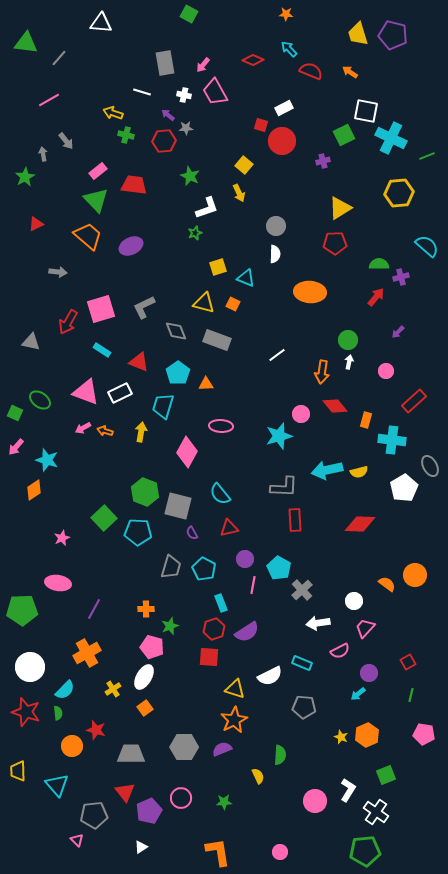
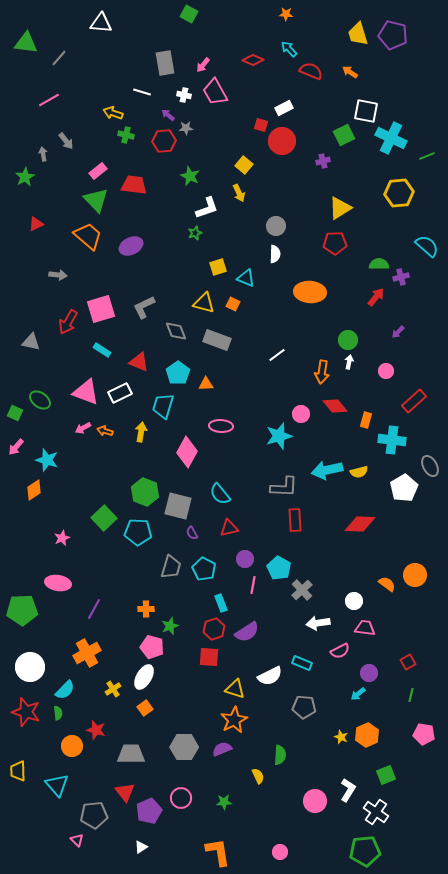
gray arrow at (58, 272): moved 3 px down
pink trapezoid at (365, 628): rotated 55 degrees clockwise
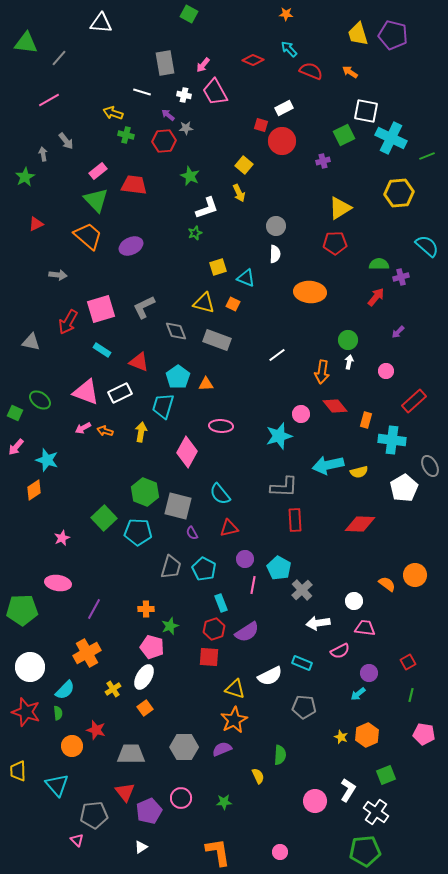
cyan pentagon at (178, 373): moved 4 px down
cyan arrow at (327, 470): moved 1 px right, 5 px up
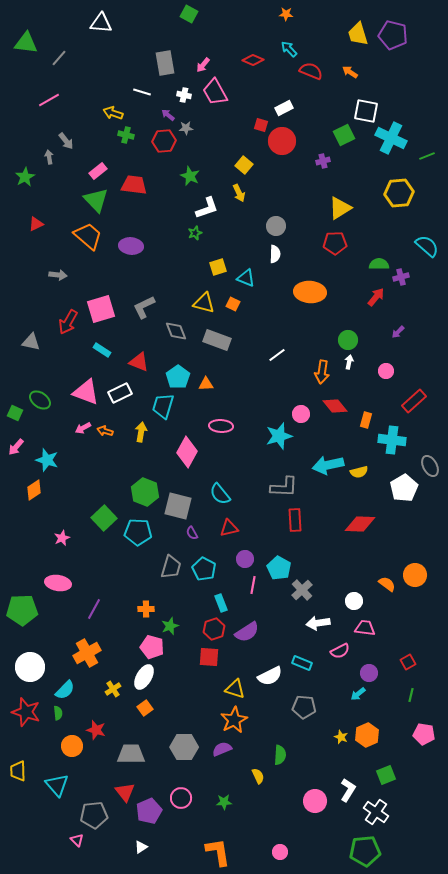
gray arrow at (43, 154): moved 6 px right, 3 px down
purple ellipse at (131, 246): rotated 30 degrees clockwise
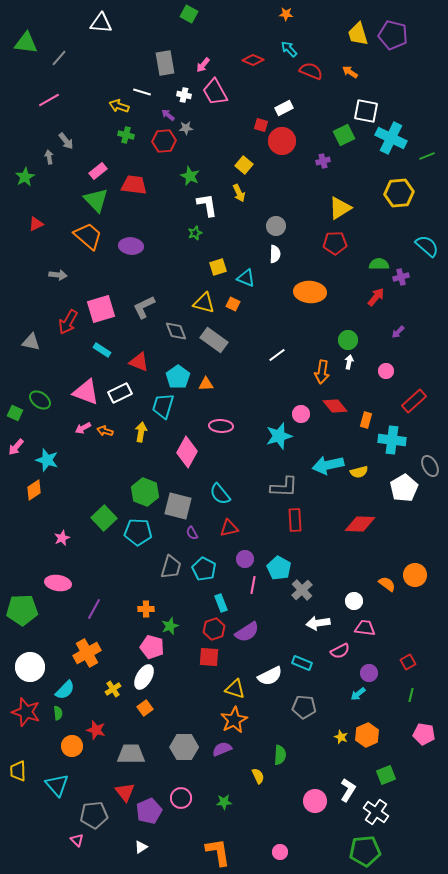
yellow arrow at (113, 113): moved 6 px right, 7 px up
white L-shape at (207, 208): moved 3 px up; rotated 80 degrees counterclockwise
gray rectangle at (217, 340): moved 3 px left; rotated 16 degrees clockwise
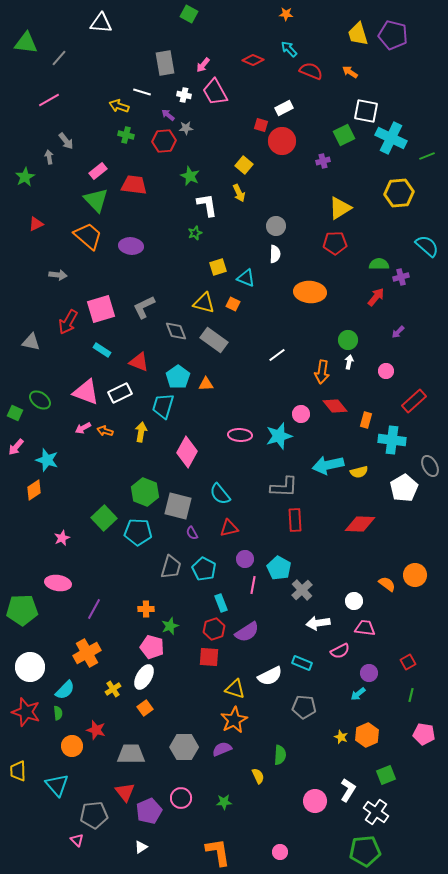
pink ellipse at (221, 426): moved 19 px right, 9 px down
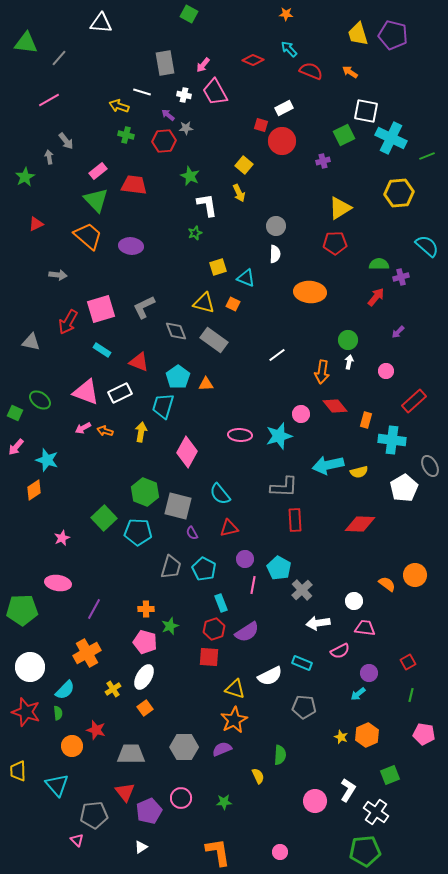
pink pentagon at (152, 647): moved 7 px left, 5 px up
green square at (386, 775): moved 4 px right
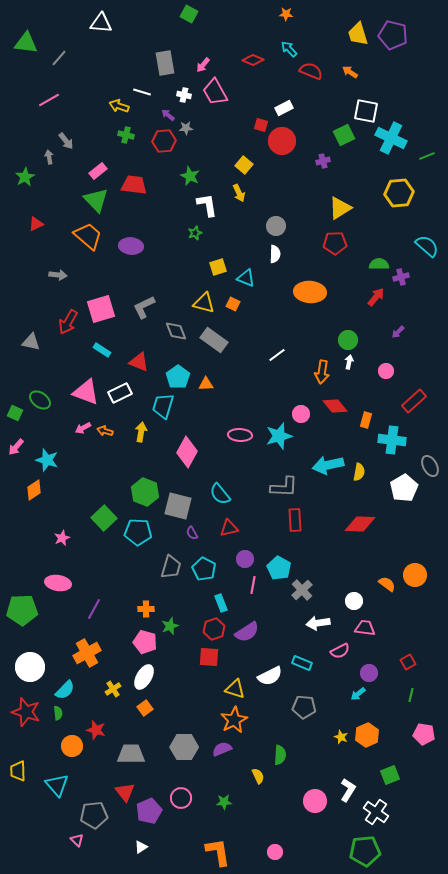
yellow semicircle at (359, 472): rotated 66 degrees counterclockwise
pink circle at (280, 852): moved 5 px left
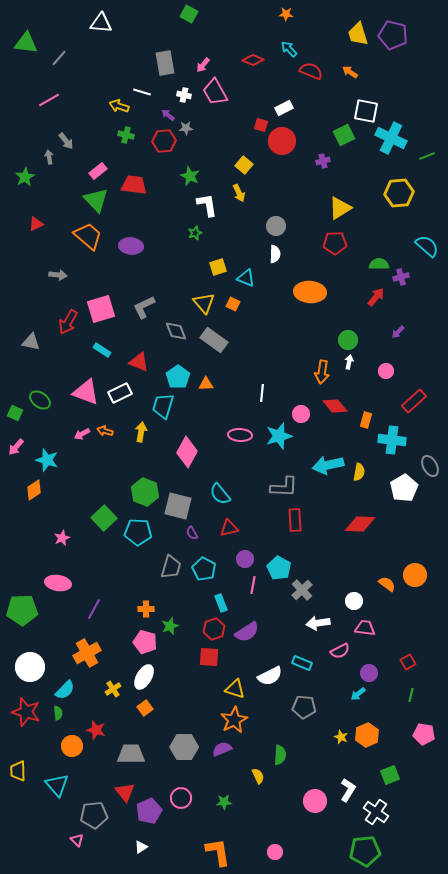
yellow triangle at (204, 303): rotated 35 degrees clockwise
white line at (277, 355): moved 15 px left, 38 px down; rotated 48 degrees counterclockwise
pink arrow at (83, 428): moved 1 px left, 6 px down
